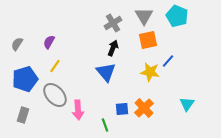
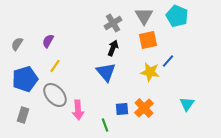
purple semicircle: moved 1 px left, 1 px up
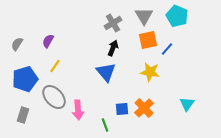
blue line: moved 1 px left, 12 px up
gray ellipse: moved 1 px left, 2 px down
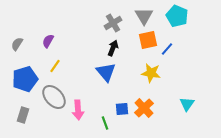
yellow star: moved 1 px right, 1 px down
green line: moved 2 px up
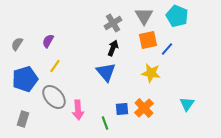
gray rectangle: moved 4 px down
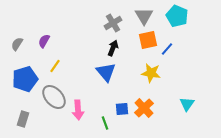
purple semicircle: moved 4 px left
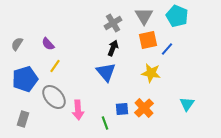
purple semicircle: moved 4 px right, 3 px down; rotated 72 degrees counterclockwise
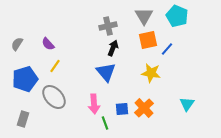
gray cross: moved 5 px left, 3 px down; rotated 18 degrees clockwise
pink arrow: moved 16 px right, 6 px up
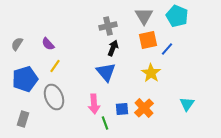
yellow star: rotated 24 degrees clockwise
gray ellipse: rotated 20 degrees clockwise
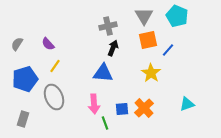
blue line: moved 1 px right, 1 px down
blue triangle: moved 3 px left, 1 px down; rotated 45 degrees counterclockwise
cyan triangle: rotated 35 degrees clockwise
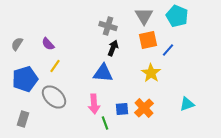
gray cross: rotated 30 degrees clockwise
gray ellipse: rotated 25 degrees counterclockwise
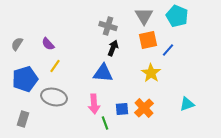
gray ellipse: rotated 30 degrees counterclockwise
